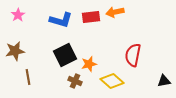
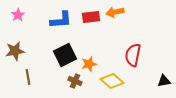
blue L-shape: rotated 20 degrees counterclockwise
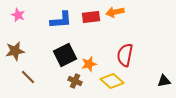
pink star: rotated 16 degrees counterclockwise
red semicircle: moved 8 px left
brown line: rotated 35 degrees counterclockwise
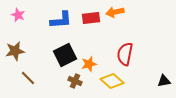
red rectangle: moved 1 px down
red semicircle: moved 1 px up
brown line: moved 1 px down
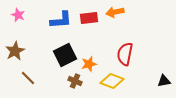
red rectangle: moved 2 px left
brown star: rotated 18 degrees counterclockwise
yellow diamond: rotated 20 degrees counterclockwise
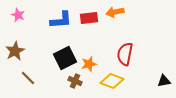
black square: moved 3 px down
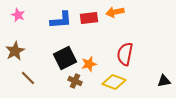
yellow diamond: moved 2 px right, 1 px down
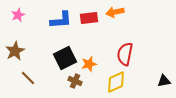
pink star: rotated 24 degrees clockwise
yellow diamond: moved 2 px right; rotated 45 degrees counterclockwise
